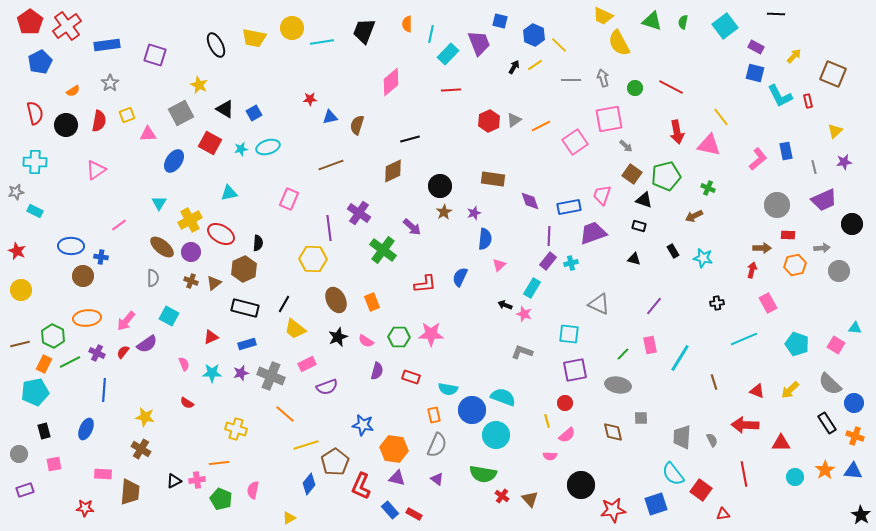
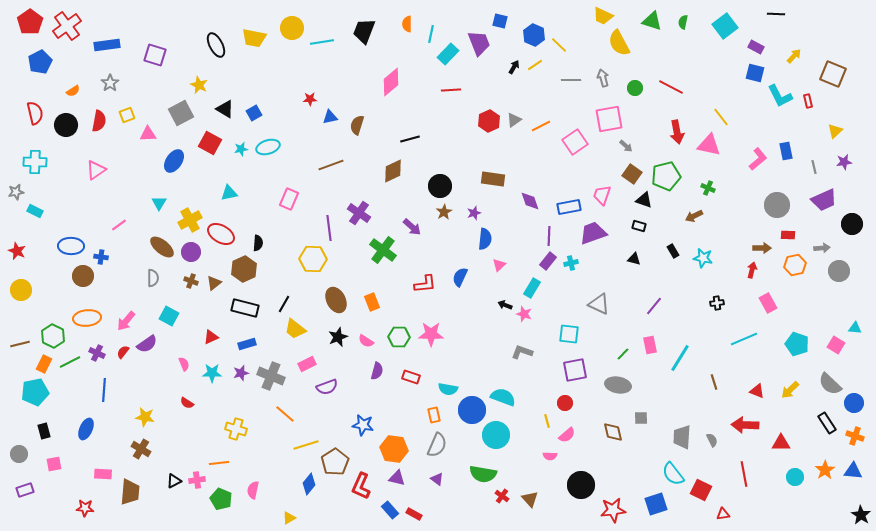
red square at (701, 490): rotated 10 degrees counterclockwise
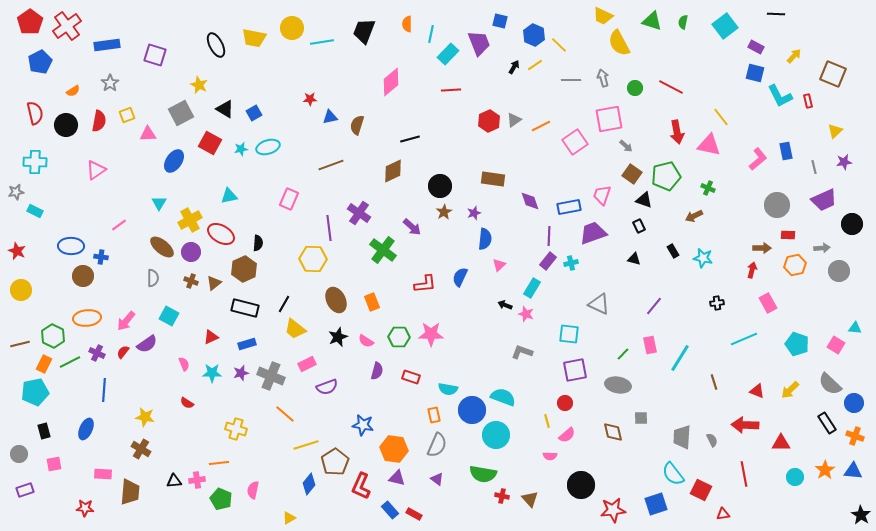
cyan triangle at (229, 193): moved 3 px down
black rectangle at (639, 226): rotated 48 degrees clockwise
pink star at (524, 314): moved 2 px right
black triangle at (174, 481): rotated 21 degrees clockwise
red cross at (502, 496): rotated 24 degrees counterclockwise
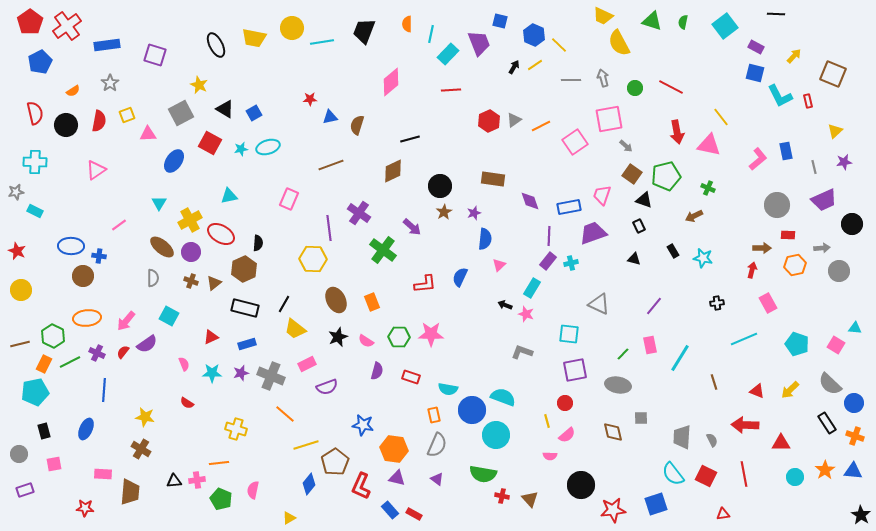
blue cross at (101, 257): moved 2 px left, 1 px up
red square at (701, 490): moved 5 px right, 14 px up
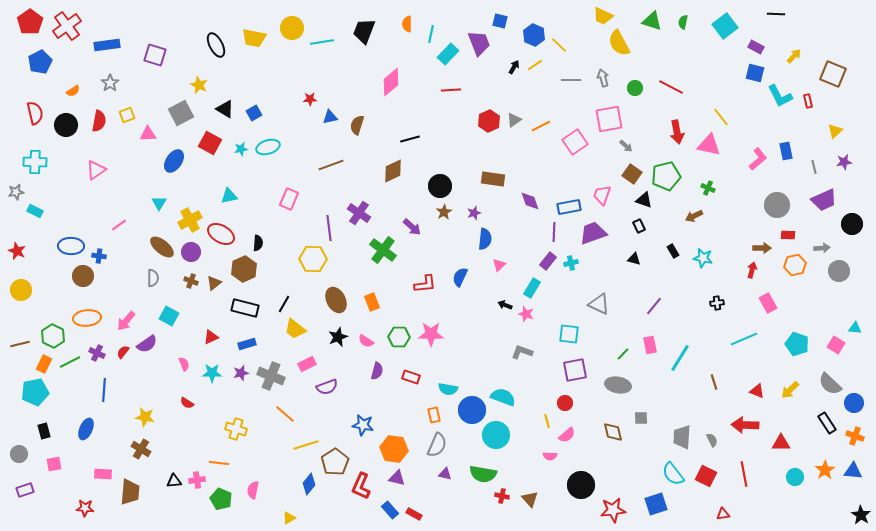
purple line at (549, 236): moved 5 px right, 4 px up
orange line at (219, 463): rotated 12 degrees clockwise
purple triangle at (437, 479): moved 8 px right, 5 px up; rotated 24 degrees counterclockwise
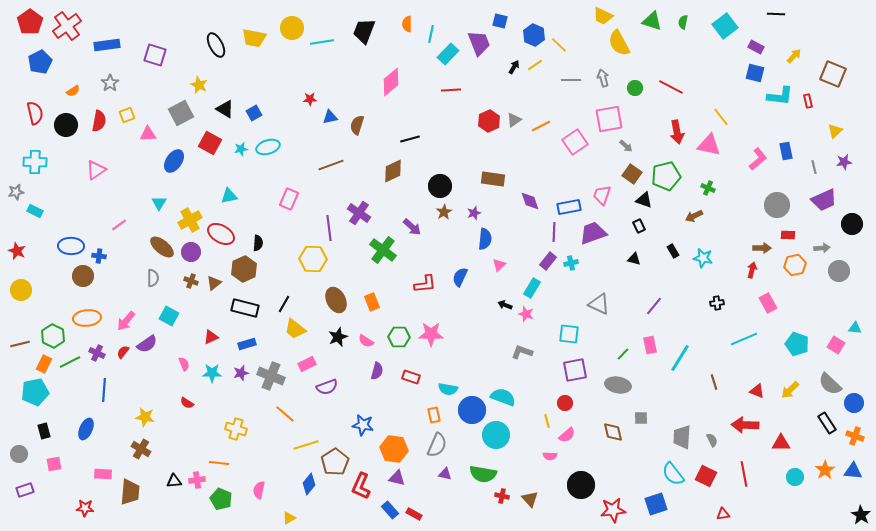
cyan L-shape at (780, 96): rotated 56 degrees counterclockwise
pink semicircle at (253, 490): moved 6 px right
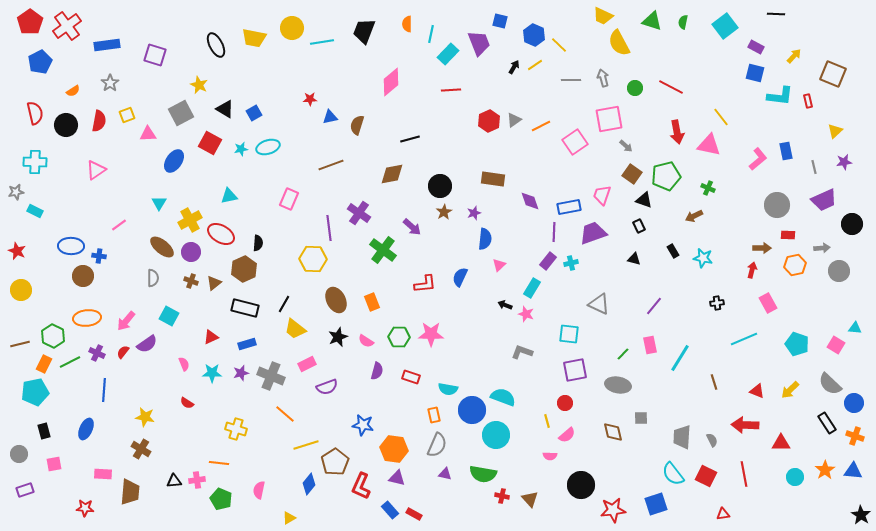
brown diamond at (393, 171): moved 1 px left, 3 px down; rotated 15 degrees clockwise
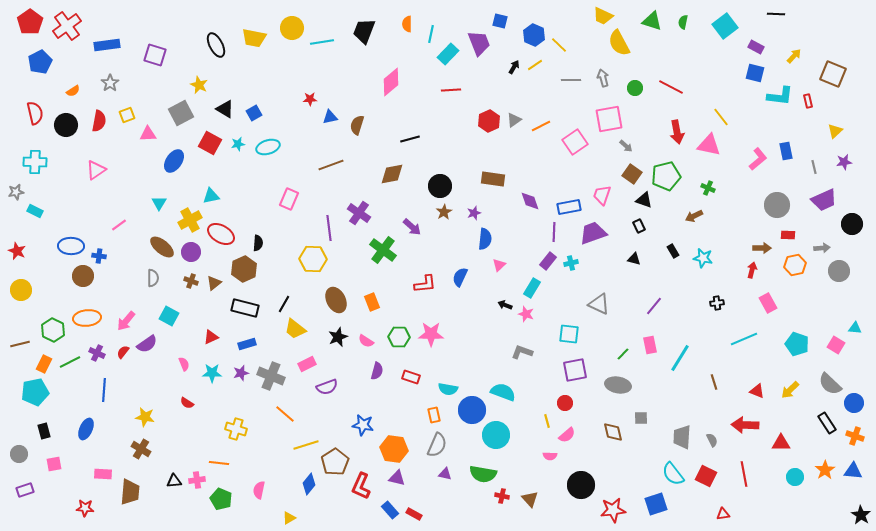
cyan star at (241, 149): moved 3 px left, 5 px up
cyan triangle at (229, 196): moved 18 px left
green hexagon at (53, 336): moved 6 px up
cyan semicircle at (503, 397): moved 5 px up
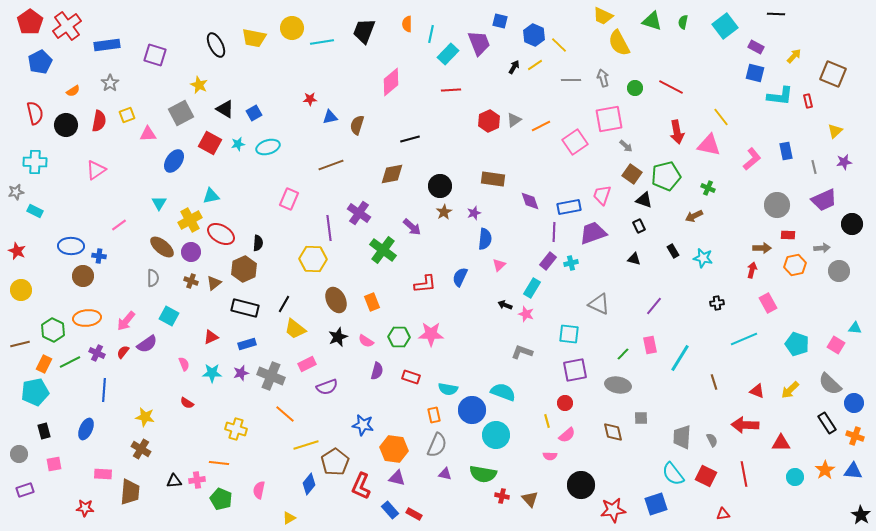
pink L-shape at (758, 159): moved 6 px left
